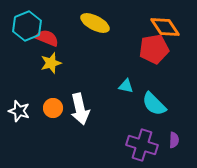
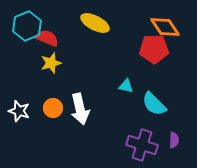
red pentagon: rotated 8 degrees clockwise
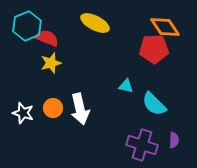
white star: moved 4 px right, 2 px down
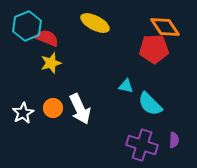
cyan semicircle: moved 4 px left
white arrow: rotated 12 degrees counterclockwise
white star: rotated 25 degrees clockwise
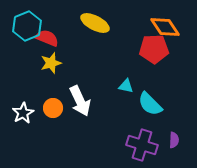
white arrow: moved 8 px up
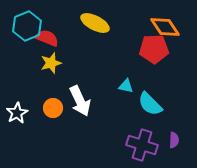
white star: moved 6 px left
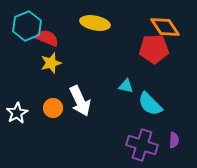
yellow ellipse: rotated 16 degrees counterclockwise
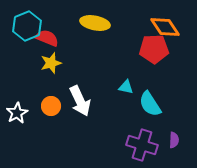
cyan triangle: moved 1 px down
cyan semicircle: rotated 12 degrees clockwise
orange circle: moved 2 px left, 2 px up
